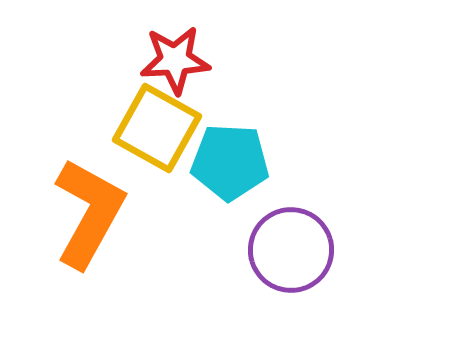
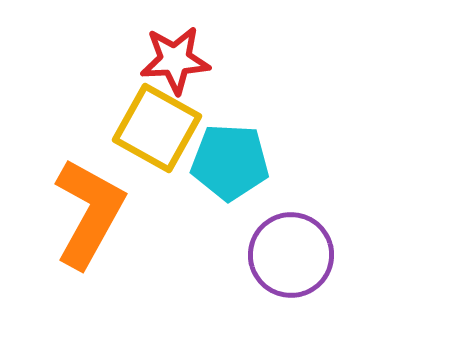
purple circle: moved 5 px down
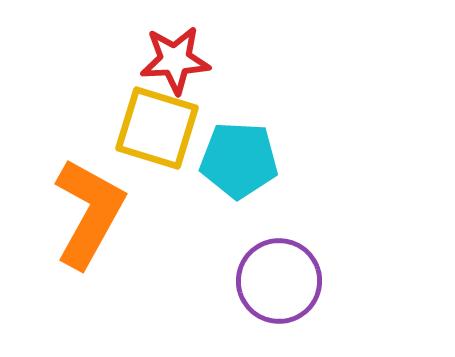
yellow square: rotated 12 degrees counterclockwise
cyan pentagon: moved 9 px right, 2 px up
purple circle: moved 12 px left, 26 px down
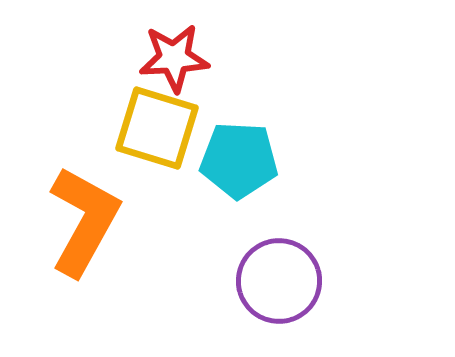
red star: moved 1 px left, 2 px up
orange L-shape: moved 5 px left, 8 px down
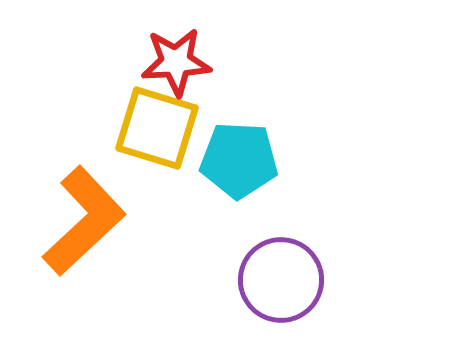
red star: moved 2 px right, 4 px down
orange L-shape: rotated 18 degrees clockwise
purple circle: moved 2 px right, 1 px up
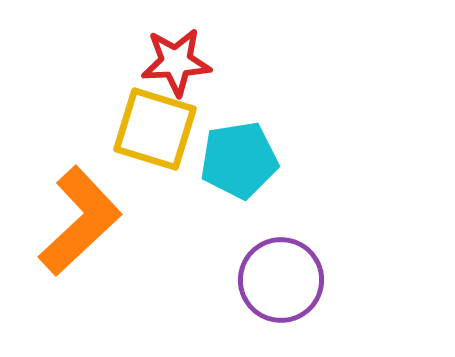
yellow square: moved 2 px left, 1 px down
cyan pentagon: rotated 12 degrees counterclockwise
orange L-shape: moved 4 px left
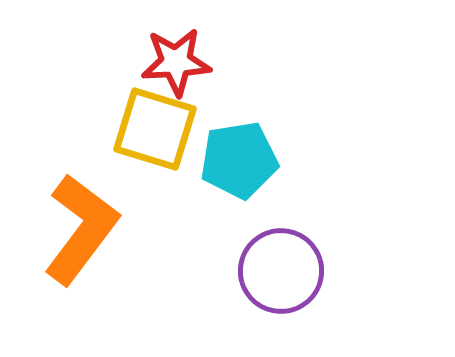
orange L-shape: moved 1 px right, 8 px down; rotated 10 degrees counterclockwise
purple circle: moved 9 px up
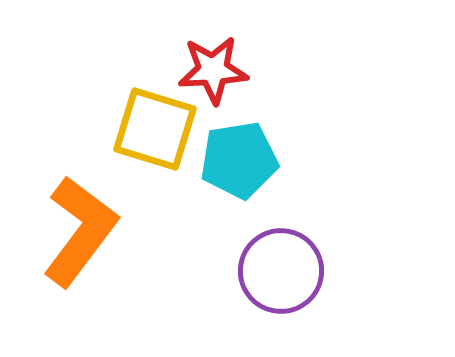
red star: moved 37 px right, 8 px down
orange L-shape: moved 1 px left, 2 px down
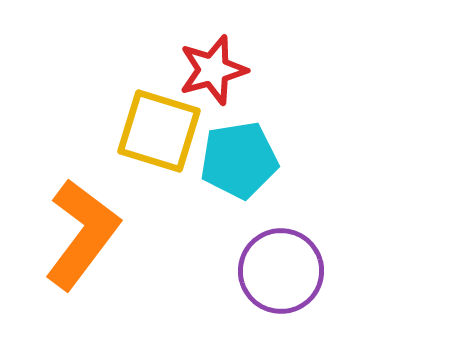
red star: rotated 12 degrees counterclockwise
yellow square: moved 4 px right, 2 px down
orange L-shape: moved 2 px right, 3 px down
